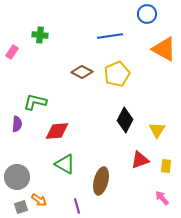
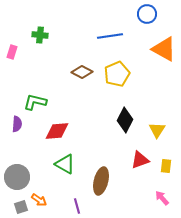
pink rectangle: rotated 16 degrees counterclockwise
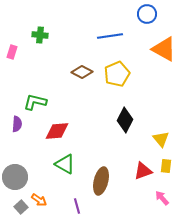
yellow triangle: moved 4 px right, 9 px down; rotated 12 degrees counterclockwise
red triangle: moved 3 px right, 11 px down
gray circle: moved 2 px left
gray square: rotated 24 degrees counterclockwise
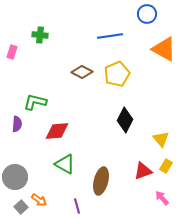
yellow rectangle: rotated 24 degrees clockwise
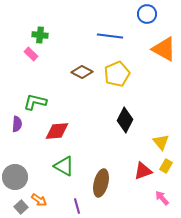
blue line: rotated 15 degrees clockwise
pink rectangle: moved 19 px right, 2 px down; rotated 64 degrees counterclockwise
yellow triangle: moved 3 px down
green triangle: moved 1 px left, 2 px down
brown ellipse: moved 2 px down
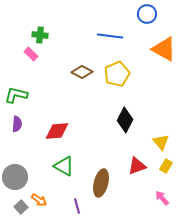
green L-shape: moved 19 px left, 7 px up
red triangle: moved 6 px left, 5 px up
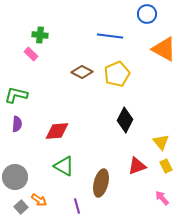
yellow rectangle: rotated 56 degrees counterclockwise
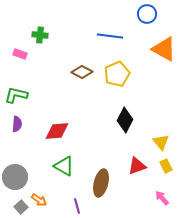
pink rectangle: moved 11 px left; rotated 24 degrees counterclockwise
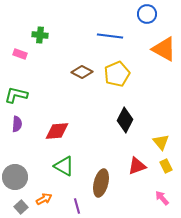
orange arrow: moved 5 px right, 1 px up; rotated 63 degrees counterclockwise
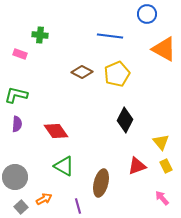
red diamond: moved 1 px left; rotated 60 degrees clockwise
purple line: moved 1 px right
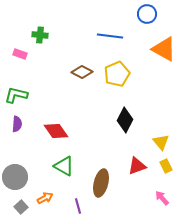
orange arrow: moved 1 px right, 1 px up
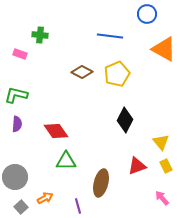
green triangle: moved 2 px right, 5 px up; rotated 30 degrees counterclockwise
